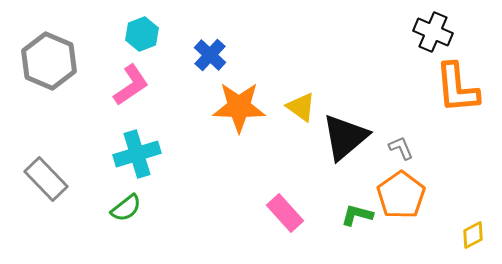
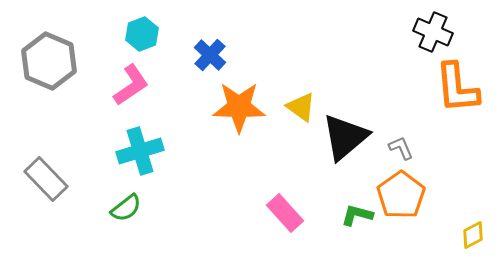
cyan cross: moved 3 px right, 3 px up
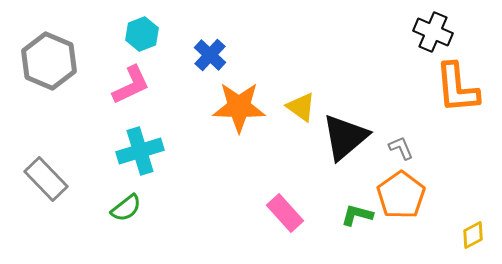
pink L-shape: rotated 9 degrees clockwise
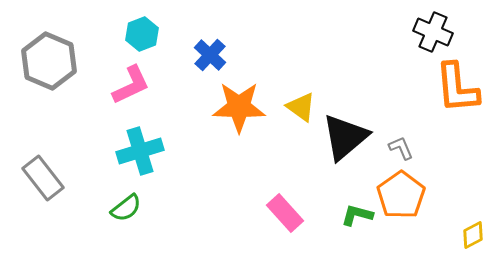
gray rectangle: moved 3 px left, 1 px up; rotated 6 degrees clockwise
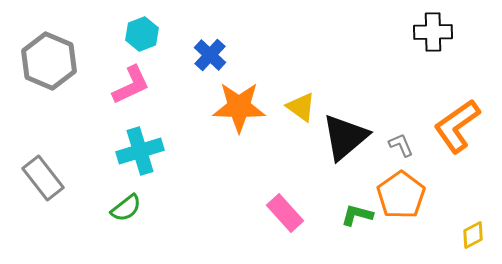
black cross: rotated 24 degrees counterclockwise
orange L-shape: moved 38 px down; rotated 60 degrees clockwise
gray L-shape: moved 3 px up
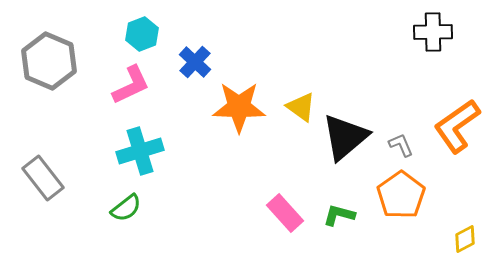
blue cross: moved 15 px left, 7 px down
green L-shape: moved 18 px left
yellow diamond: moved 8 px left, 4 px down
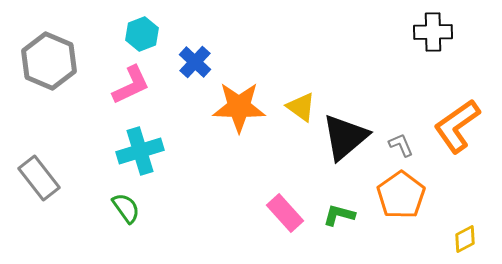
gray rectangle: moved 4 px left
green semicircle: rotated 88 degrees counterclockwise
